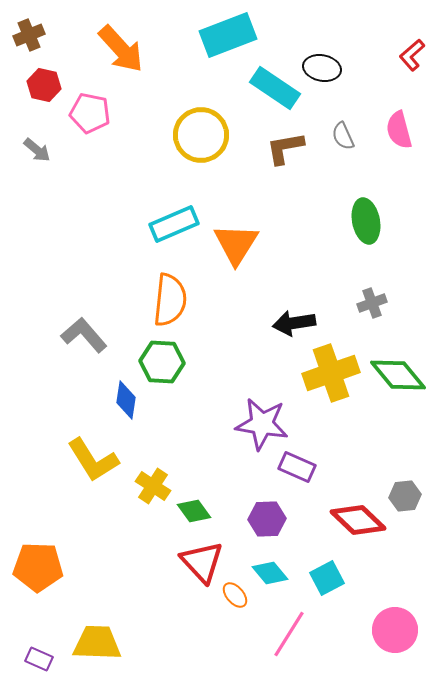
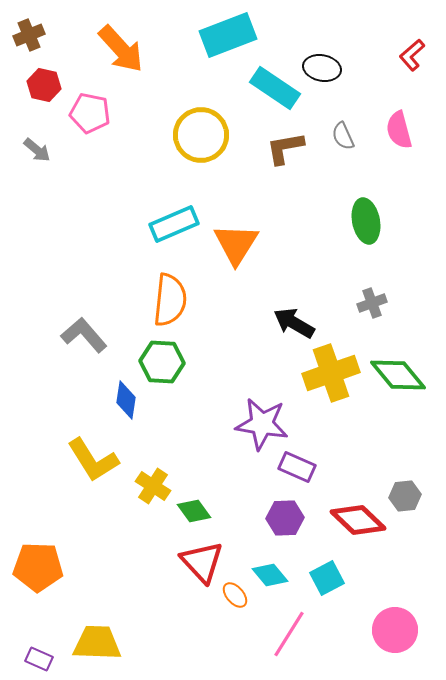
black arrow at (294, 323): rotated 39 degrees clockwise
purple hexagon at (267, 519): moved 18 px right, 1 px up
cyan diamond at (270, 573): moved 2 px down
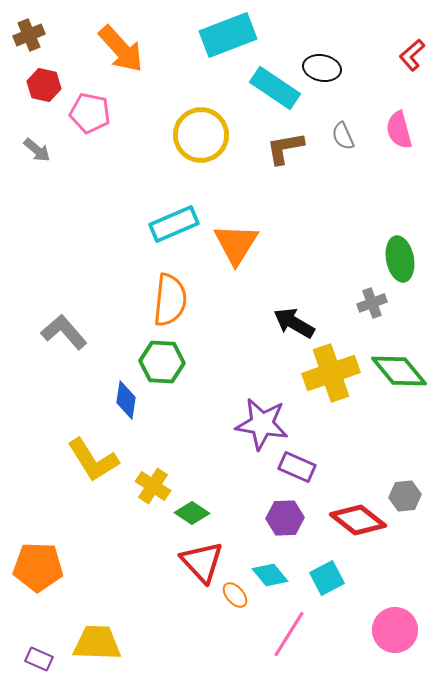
green ellipse at (366, 221): moved 34 px right, 38 px down
gray L-shape at (84, 335): moved 20 px left, 3 px up
green diamond at (398, 375): moved 1 px right, 4 px up
green diamond at (194, 511): moved 2 px left, 2 px down; rotated 20 degrees counterclockwise
red diamond at (358, 520): rotated 6 degrees counterclockwise
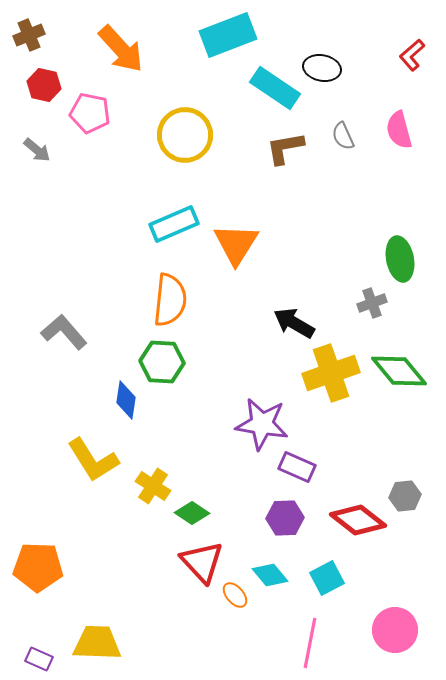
yellow circle at (201, 135): moved 16 px left
pink line at (289, 634): moved 21 px right, 9 px down; rotated 21 degrees counterclockwise
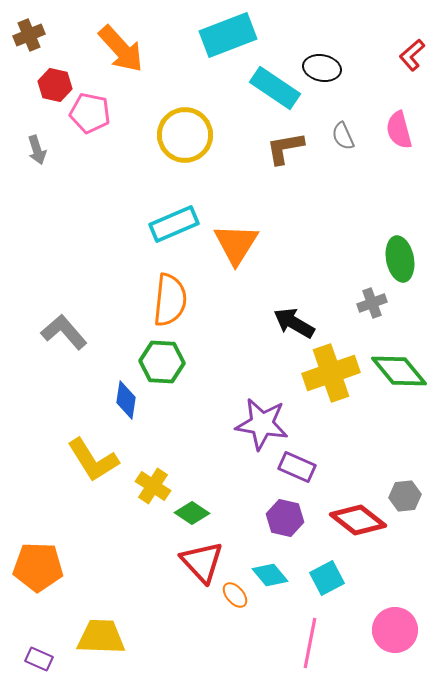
red hexagon at (44, 85): moved 11 px right
gray arrow at (37, 150): rotated 32 degrees clockwise
purple hexagon at (285, 518): rotated 15 degrees clockwise
yellow trapezoid at (97, 643): moved 4 px right, 6 px up
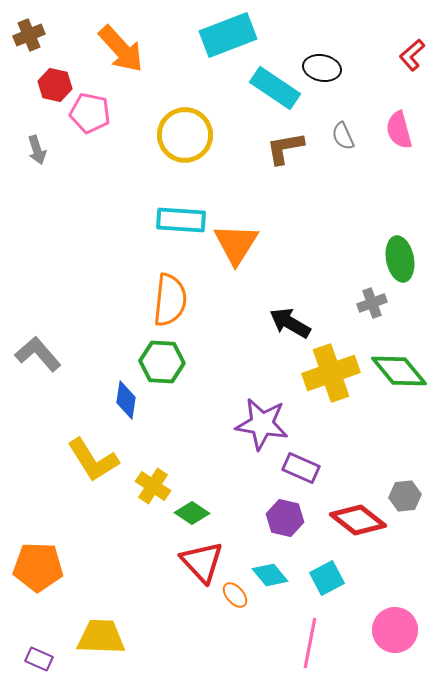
cyan rectangle at (174, 224): moved 7 px right, 4 px up; rotated 27 degrees clockwise
black arrow at (294, 323): moved 4 px left
gray L-shape at (64, 332): moved 26 px left, 22 px down
purple rectangle at (297, 467): moved 4 px right, 1 px down
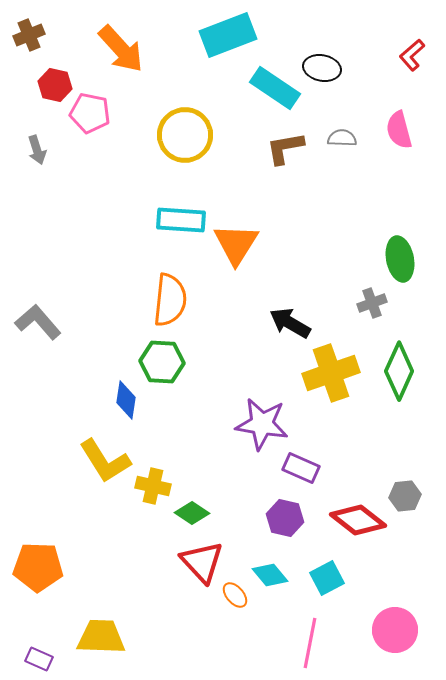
gray semicircle at (343, 136): moved 1 px left, 2 px down; rotated 116 degrees clockwise
gray L-shape at (38, 354): moved 32 px up
green diamond at (399, 371): rotated 64 degrees clockwise
yellow L-shape at (93, 460): moved 12 px right, 1 px down
yellow cross at (153, 486): rotated 20 degrees counterclockwise
